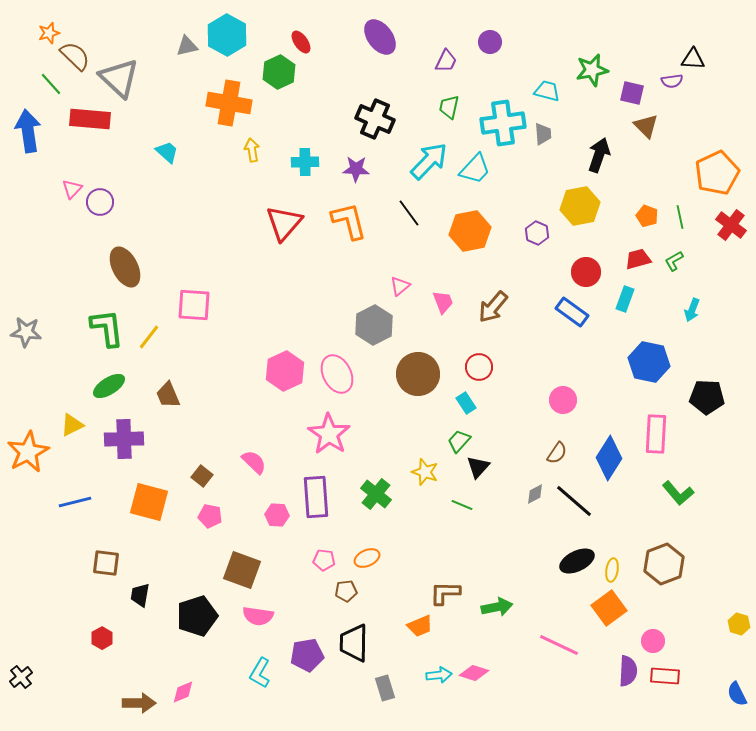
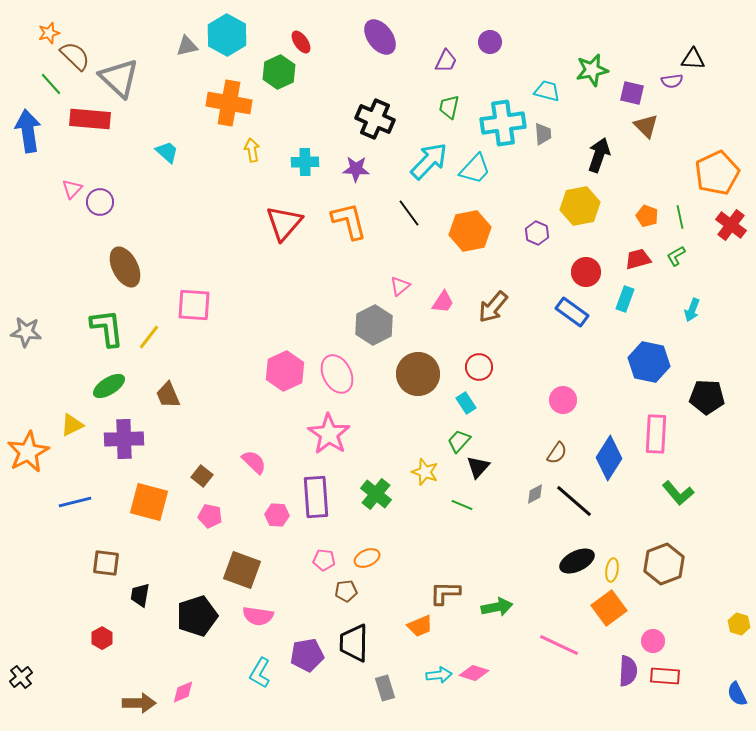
green L-shape at (674, 261): moved 2 px right, 5 px up
pink trapezoid at (443, 302): rotated 55 degrees clockwise
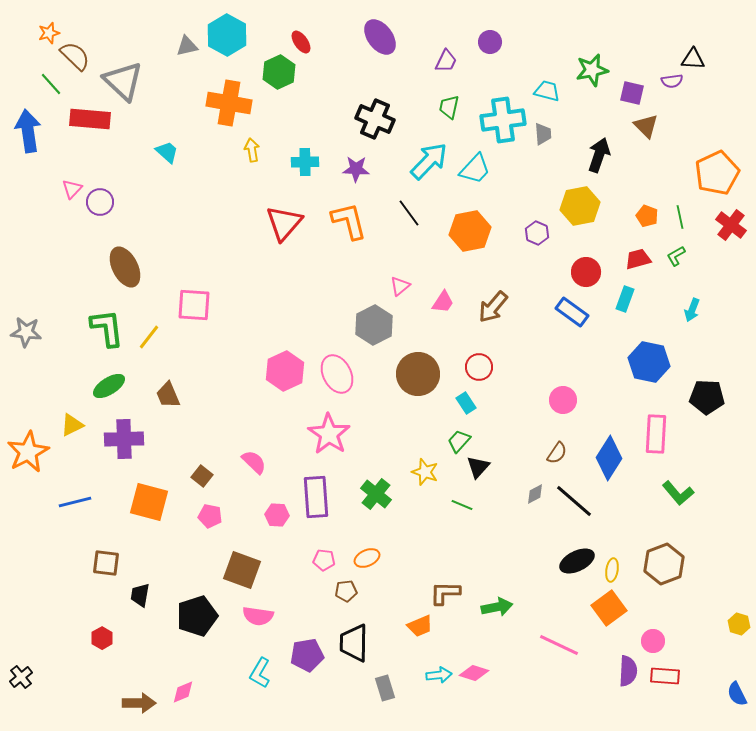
gray triangle at (119, 78): moved 4 px right, 3 px down
cyan cross at (503, 123): moved 3 px up
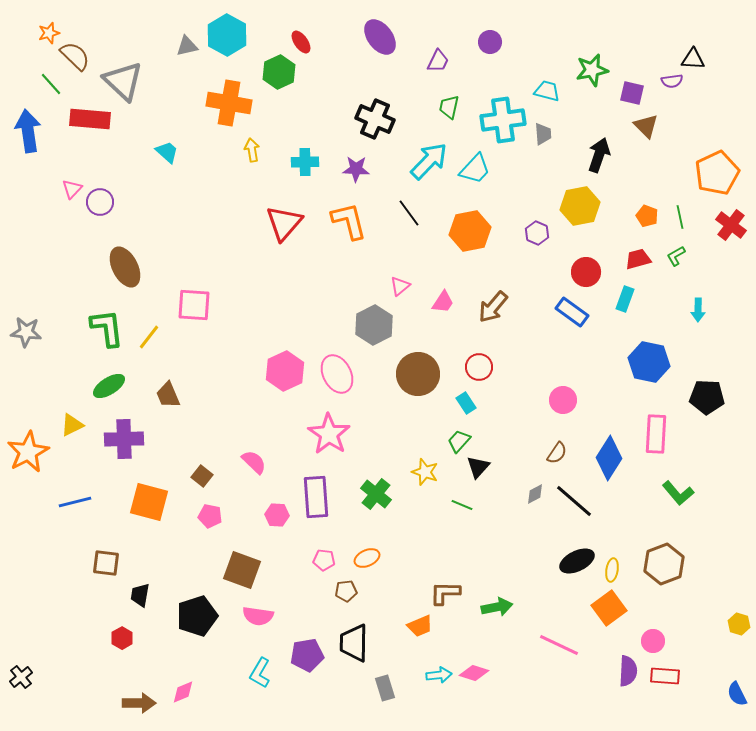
purple trapezoid at (446, 61): moved 8 px left
cyan arrow at (692, 310): moved 6 px right; rotated 20 degrees counterclockwise
red hexagon at (102, 638): moved 20 px right
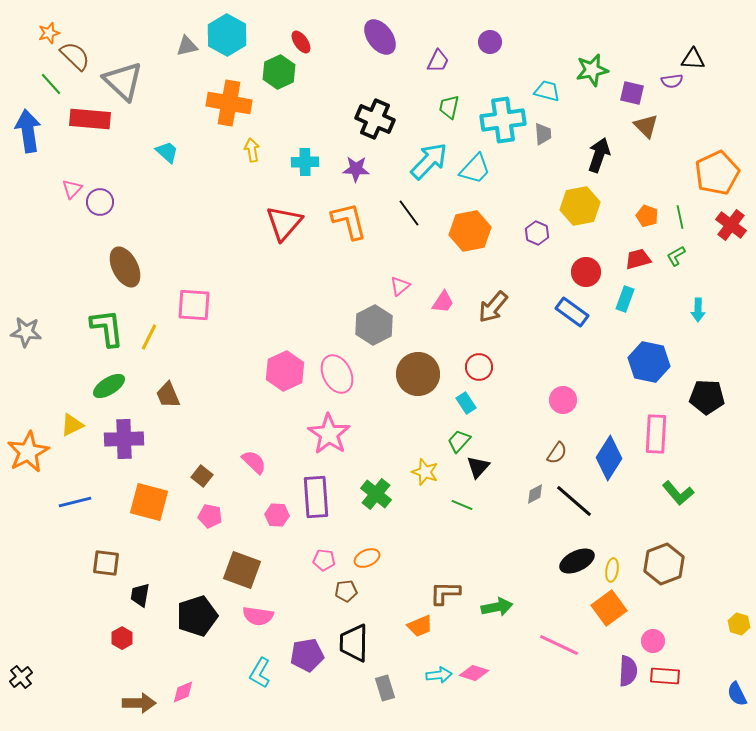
yellow line at (149, 337): rotated 12 degrees counterclockwise
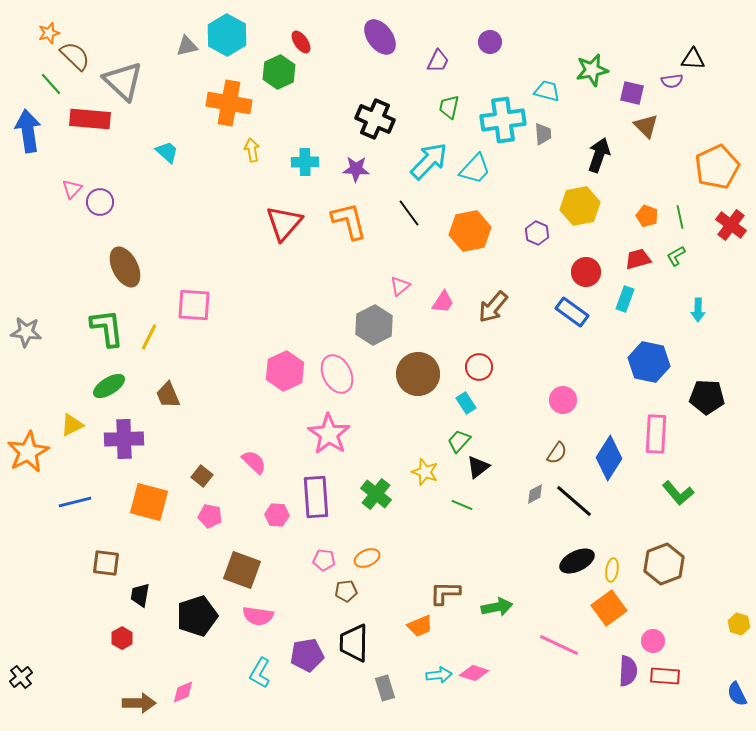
orange pentagon at (717, 173): moved 6 px up
black triangle at (478, 467): rotated 10 degrees clockwise
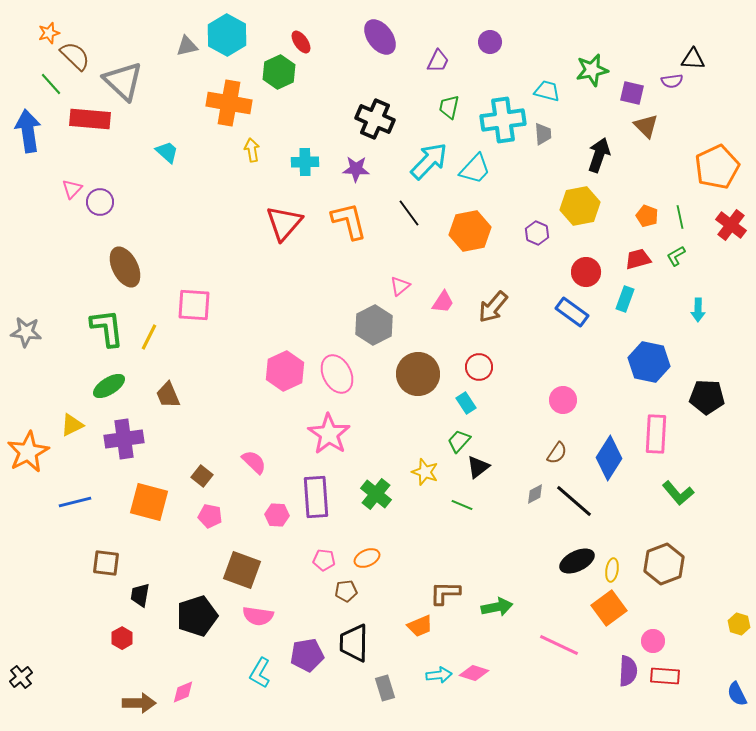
purple cross at (124, 439): rotated 6 degrees counterclockwise
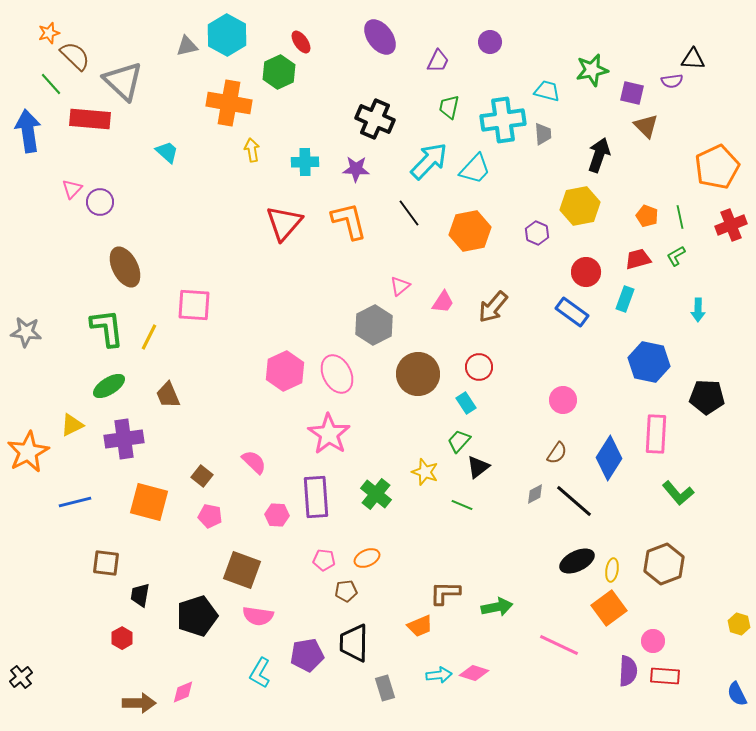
red cross at (731, 225): rotated 32 degrees clockwise
